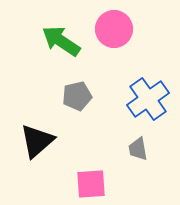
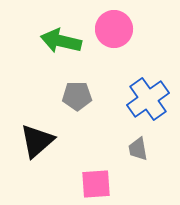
green arrow: rotated 21 degrees counterclockwise
gray pentagon: rotated 12 degrees clockwise
pink square: moved 5 px right
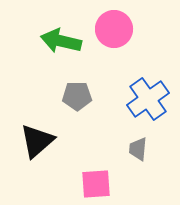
gray trapezoid: rotated 15 degrees clockwise
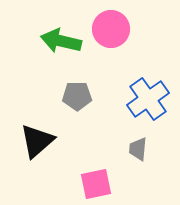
pink circle: moved 3 px left
pink square: rotated 8 degrees counterclockwise
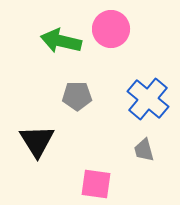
blue cross: rotated 15 degrees counterclockwise
black triangle: rotated 21 degrees counterclockwise
gray trapezoid: moved 6 px right, 1 px down; rotated 20 degrees counterclockwise
pink square: rotated 20 degrees clockwise
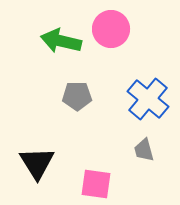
black triangle: moved 22 px down
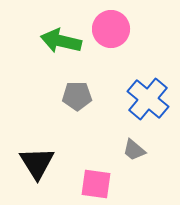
gray trapezoid: moved 10 px left; rotated 35 degrees counterclockwise
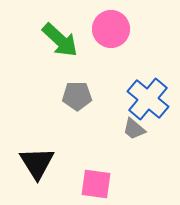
green arrow: moved 1 px left, 1 px up; rotated 150 degrees counterclockwise
gray trapezoid: moved 21 px up
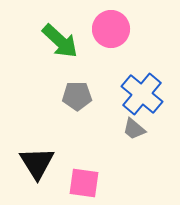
green arrow: moved 1 px down
blue cross: moved 6 px left, 5 px up
pink square: moved 12 px left, 1 px up
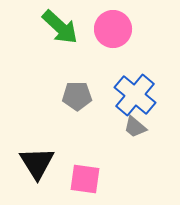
pink circle: moved 2 px right
green arrow: moved 14 px up
blue cross: moved 7 px left, 1 px down
gray trapezoid: moved 1 px right, 2 px up
pink square: moved 1 px right, 4 px up
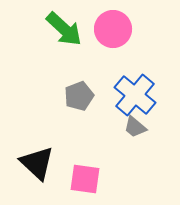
green arrow: moved 4 px right, 2 px down
gray pentagon: moved 2 px right; rotated 20 degrees counterclockwise
black triangle: rotated 15 degrees counterclockwise
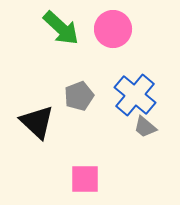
green arrow: moved 3 px left, 1 px up
gray trapezoid: moved 10 px right
black triangle: moved 41 px up
pink square: rotated 8 degrees counterclockwise
